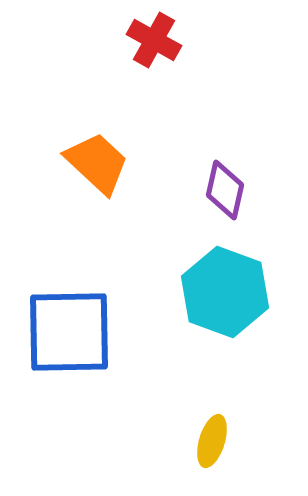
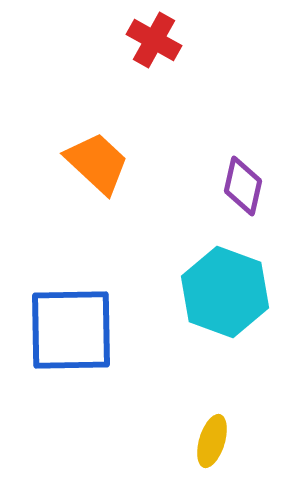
purple diamond: moved 18 px right, 4 px up
blue square: moved 2 px right, 2 px up
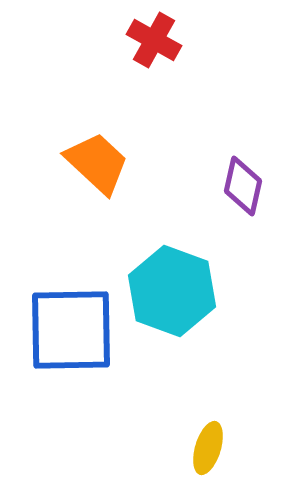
cyan hexagon: moved 53 px left, 1 px up
yellow ellipse: moved 4 px left, 7 px down
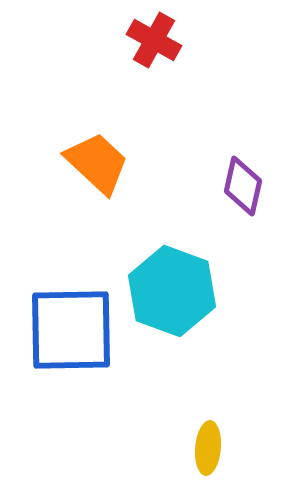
yellow ellipse: rotated 12 degrees counterclockwise
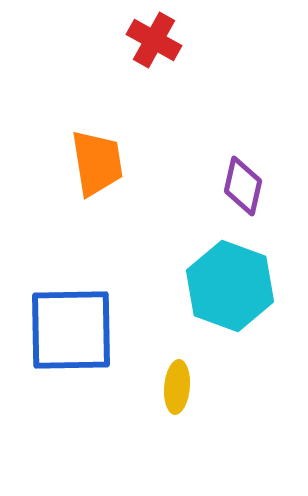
orange trapezoid: rotated 38 degrees clockwise
cyan hexagon: moved 58 px right, 5 px up
yellow ellipse: moved 31 px left, 61 px up
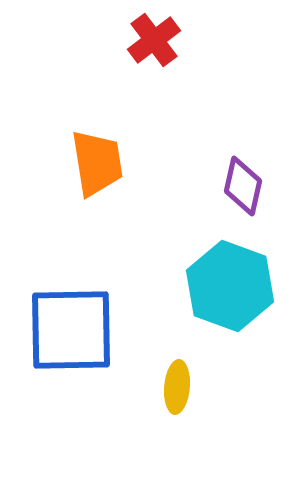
red cross: rotated 24 degrees clockwise
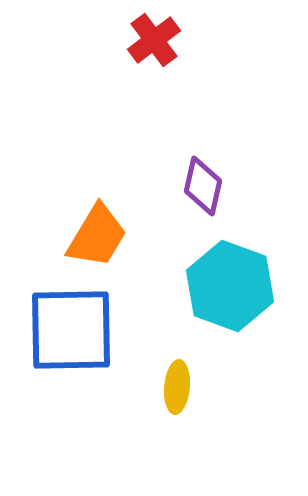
orange trapezoid: moved 73 px down; rotated 40 degrees clockwise
purple diamond: moved 40 px left
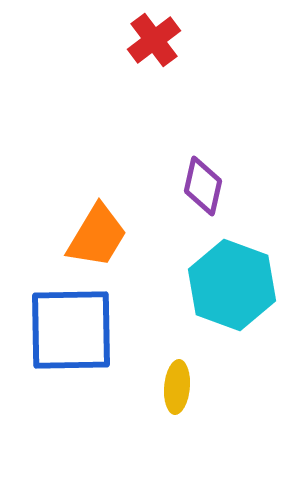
cyan hexagon: moved 2 px right, 1 px up
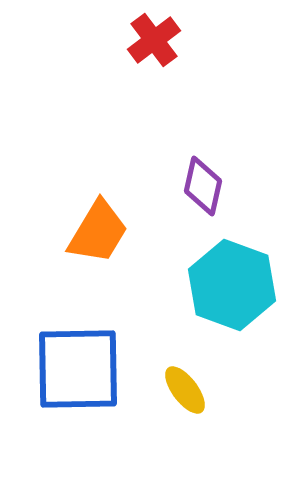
orange trapezoid: moved 1 px right, 4 px up
blue square: moved 7 px right, 39 px down
yellow ellipse: moved 8 px right, 3 px down; rotated 42 degrees counterclockwise
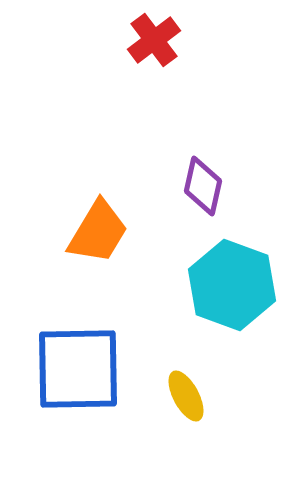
yellow ellipse: moved 1 px right, 6 px down; rotated 9 degrees clockwise
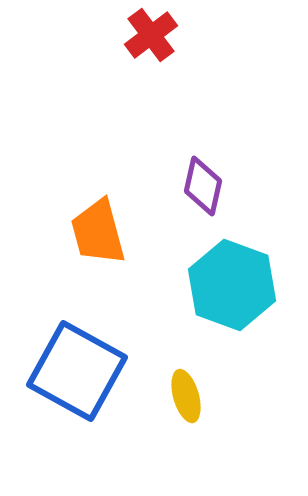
red cross: moved 3 px left, 5 px up
orange trapezoid: rotated 134 degrees clockwise
blue square: moved 1 px left, 2 px down; rotated 30 degrees clockwise
yellow ellipse: rotated 12 degrees clockwise
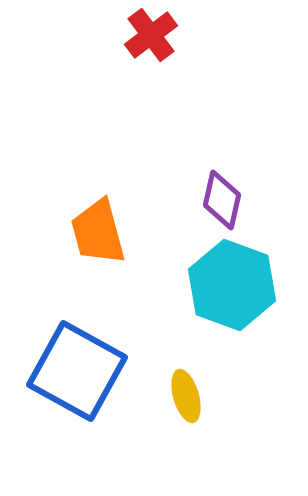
purple diamond: moved 19 px right, 14 px down
